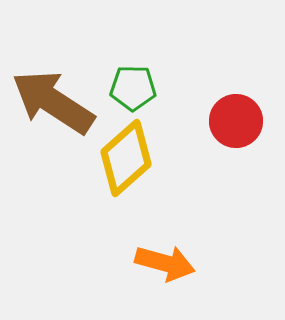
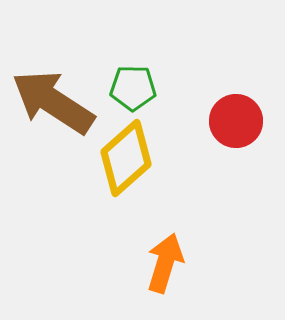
orange arrow: rotated 88 degrees counterclockwise
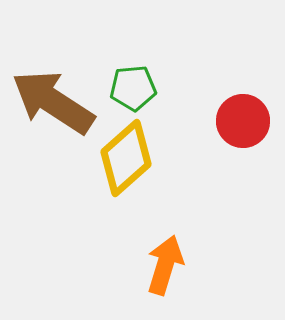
green pentagon: rotated 6 degrees counterclockwise
red circle: moved 7 px right
orange arrow: moved 2 px down
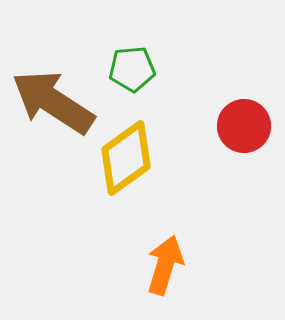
green pentagon: moved 1 px left, 19 px up
red circle: moved 1 px right, 5 px down
yellow diamond: rotated 6 degrees clockwise
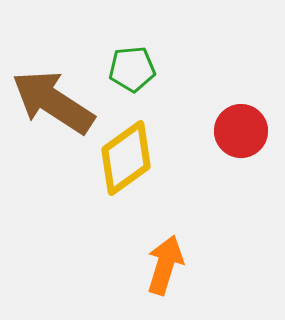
red circle: moved 3 px left, 5 px down
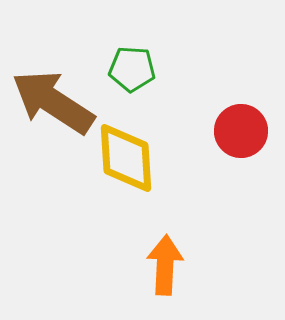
green pentagon: rotated 9 degrees clockwise
yellow diamond: rotated 58 degrees counterclockwise
orange arrow: rotated 14 degrees counterclockwise
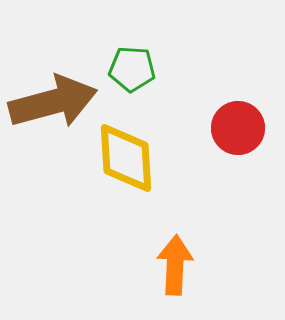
brown arrow: rotated 132 degrees clockwise
red circle: moved 3 px left, 3 px up
orange arrow: moved 10 px right
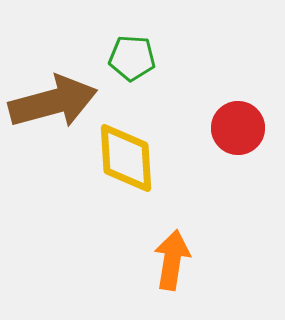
green pentagon: moved 11 px up
orange arrow: moved 3 px left, 5 px up; rotated 6 degrees clockwise
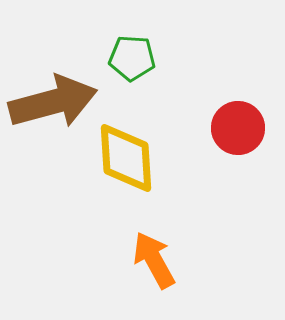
orange arrow: moved 18 px left; rotated 38 degrees counterclockwise
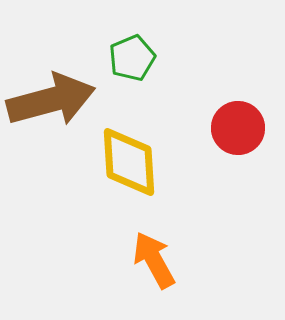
green pentagon: rotated 27 degrees counterclockwise
brown arrow: moved 2 px left, 2 px up
yellow diamond: moved 3 px right, 4 px down
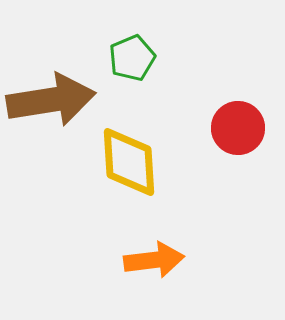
brown arrow: rotated 6 degrees clockwise
orange arrow: rotated 112 degrees clockwise
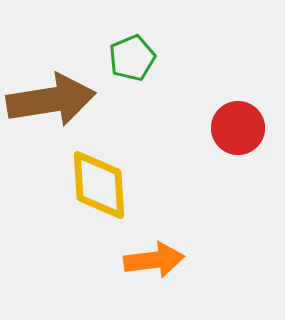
yellow diamond: moved 30 px left, 23 px down
